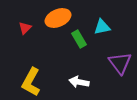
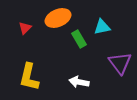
yellow L-shape: moved 2 px left, 5 px up; rotated 16 degrees counterclockwise
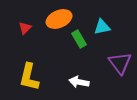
orange ellipse: moved 1 px right, 1 px down
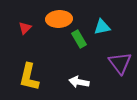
orange ellipse: rotated 20 degrees clockwise
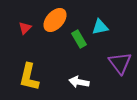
orange ellipse: moved 4 px left, 1 px down; rotated 45 degrees counterclockwise
cyan triangle: moved 2 px left
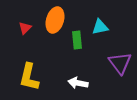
orange ellipse: rotated 25 degrees counterclockwise
green rectangle: moved 2 px left, 1 px down; rotated 24 degrees clockwise
white arrow: moved 1 px left, 1 px down
